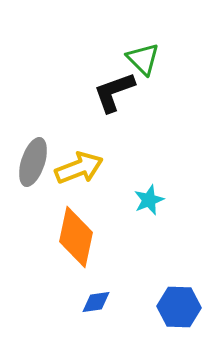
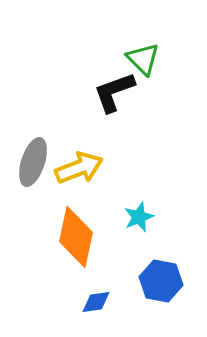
cyan star: moved 10 px left, 17 px down
blue hexagon: moved 18 px left, 26 px up; rotated 9 degrees clockwise
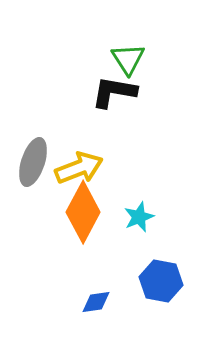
green triangle: moved 15 px left; rotated 12 degrees clockwise
black L-shape: rotated 30 degrees clockwise
orange diamond: moved 7 px right, 25 px up; rotated 16 degrees clockwise
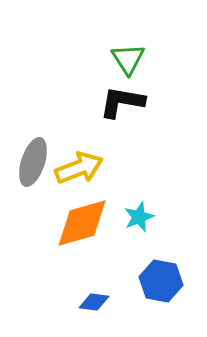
black L-shape: moved 8 px right, 10 px down
orange diamond: moved 1 px left, 11 px down; rotated 46 degrees clockwise
blue diamond: moved 2 px left; rotated 16 degrees clockwise
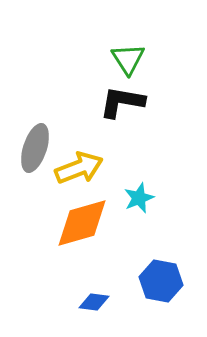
gray ellipse: moved 2 px right, 14 px up
cyan star: moved 19 px up
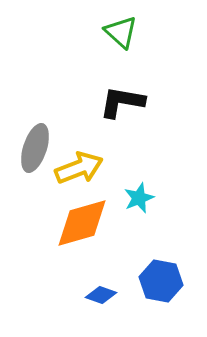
green triangle: moved 7 px left, 27 px up; rotated 15 degrees counterclockwise
blue diamond: moved 7 px right, 7 px up; rotated 12 degrees clockwise
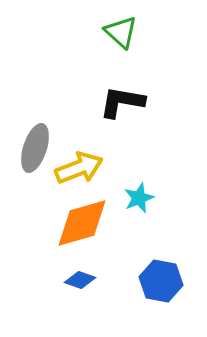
blue diamond: moved 21 px left, 15 px up
